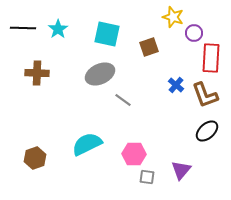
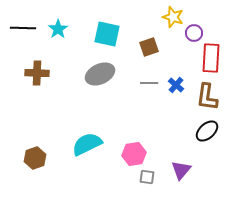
brown L-shape: moved 2 px right, 2 px down; rotated 28 degrees clockwise
gray line: moved 26 px right, 17 px up; rotated 36 degrees counterclockwise
pink hexagon: rotated 10 degrees counterclockwise
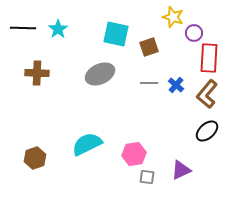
cyan square: moved 9 px right
red rectangle: moved 2 px left
brown L-shape: moved 3 px up; rotated 32 degrees clockwise
purple triangle: rotated 25 degrees clockwise
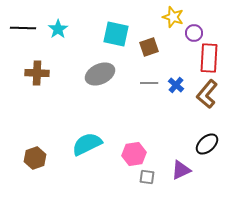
black ellipse: moved 13 px down
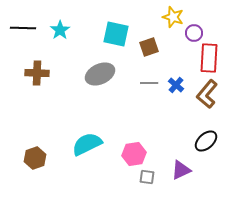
cyan star: moved 2 px right, 1 px down
black ellipse: moved 1 px left, 3 px up
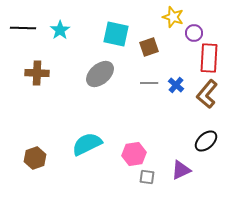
gray ellipse: rotated 16 degrees counterclockwise
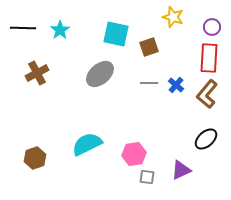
purple circle: moved 18 px right, 6 px up
brown cross: rotated 30 degrees counterclockwise
black ellipse: moved 2 px up
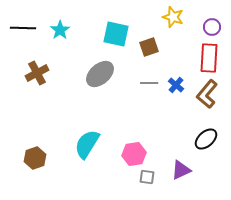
cyan semicircle: rotated 32 degrees counterclockwise
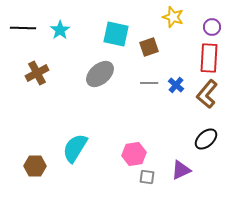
cyan semicircle: moved 12 px left, 4 px down
brown hexagon: moved 8 px down; rotated 20 degrees clockwise
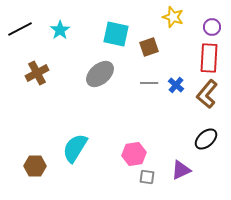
black line: moved 3 px left, 1 px down; rotated 30 degrees counterclockwise
